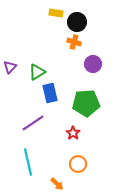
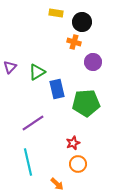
black circle: moved 5 px right
purple circle: moved 2 px up
blue rectangle: moved 7 px right, 4 px up
red star: moved 10 px down; rotated 16 degrees clockwise
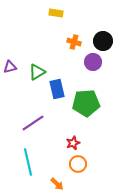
black circle: moved 21 px right, 19 px down
purple triangle: rotated 32 degrees clockwise
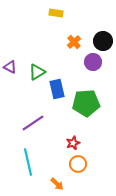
orange cross: rotated 32 degrees clockwise
purple triangle: rotated 40 degrees clockwise
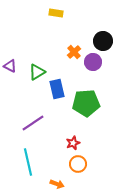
orange cross: moved 10 px down
purple triangle: moved 1 px up
orange arrow: rotated 24 degrees counterclockwise
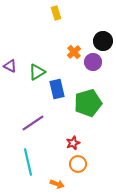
yellow rectangle: rotated 64 degrees clockwise
green pentagon: moved 2 px right; rotated 12 degrees counterclockwise
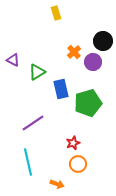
purple triangle: moved 3 px right, 6 px up
blue rectangle: moved 4 px right
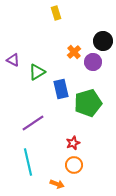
orange circle: moved 4 px left, 1 px down
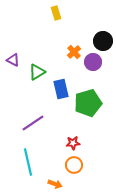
red star: rotated 16 degrees clockwise
orange arrow: moved 2 px left
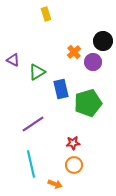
yellow rectangle: moved 10 px left, 1 px down
purple line: moved 1 px down
cyan line: moved 3 px right, 2 px down
